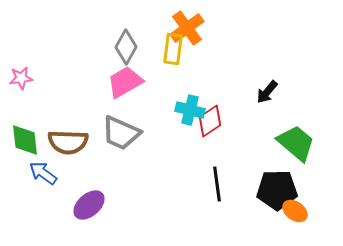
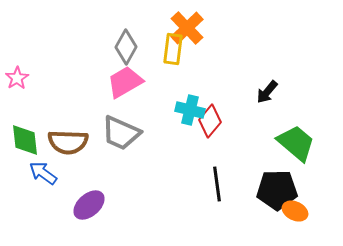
orange cross: rotated 8 degrees counterclockwise
pink star: moved 4 px left; rotated 25 degrees counterclockwise
red diamond: rotated 16 degrees counterclockwise
orange ellipse: rotated 10 degrees counterclockwise
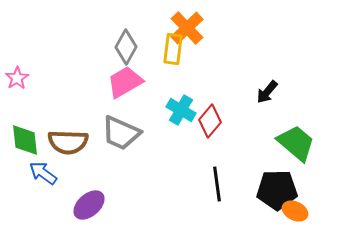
cyan cross: moved 9 px left; rotated 16 degrees clockwise
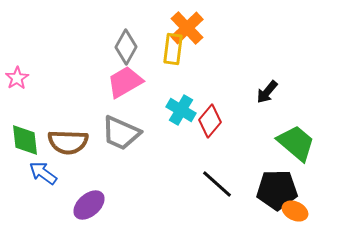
black line: rotated 40 degrees counterclockwise
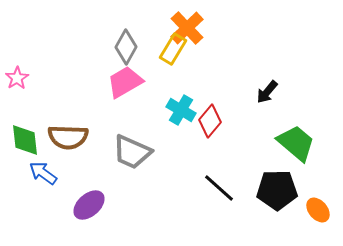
yellow rectangle: rotated 24 degrees clockwise
gray trapezoid: moved 11 px right, 19 px down
brown semicircle: moved 5 px up
black line: moved 2 px right, 4 px down
orange ellipse: moved 23 px right, 1 px up; rotated 25 degrees clockwise
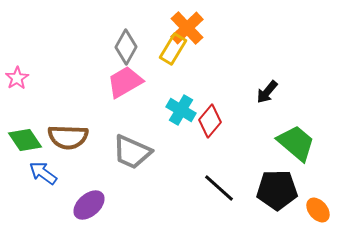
green diamond: rotated 28 degrees counterclockwise
